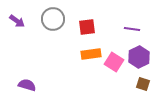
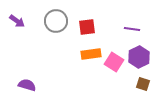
gray circle: moved 3 px right, 2 px down
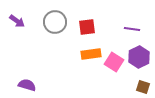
gray circle: moved 1 px left, 1 px down
brown square: moved 3 px down
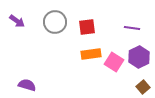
purple line: moved 1 px up
brown square: rotated 32 degrees clockwise
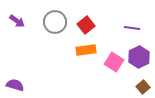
red square: moved 1 px left, 2 px up; rotated 30 degrees counterclockwise
orange rectangle: moved 5 px left, 4 px up
purple semicircle: moved 12 px left
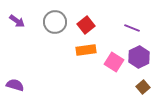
purple line: rotated 14 degrees clockwise
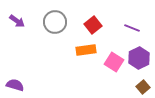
red square: moved 7 px right
purple hexagon: moved 1 px down
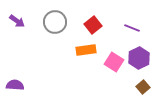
purple semicircle: rotated 12 degrees counterclockwise
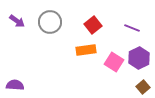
gray circle: moved 5 px left
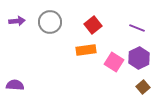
purple arrow: rotated 42 degrees counterclockwise
purple line: moved 5 px right
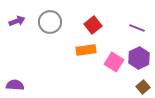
purple arrow: rotated 14 degrees counterclockwise
